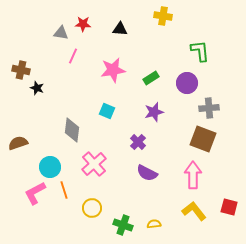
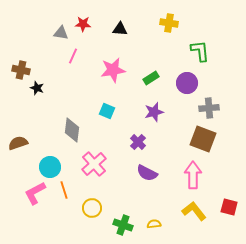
yellow cross: moved 6 px right, 7 px down
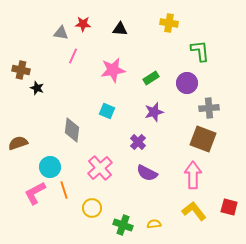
pink cross: moved 6 px right, 4 px down
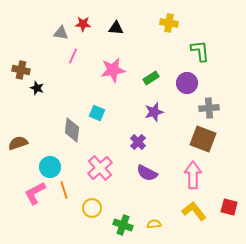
black triangle: moved 4 px left, 1 px up
cyan square: moved 10 px left, 2 px down
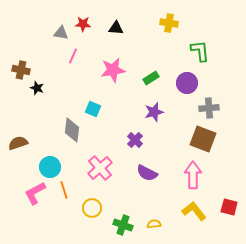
cyan square: moved 4 px left, 4 px up
purple cross: moved 3 px left, 2 px up
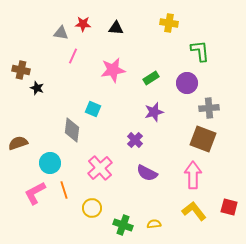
cyan circle: moved 4 px up
